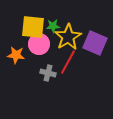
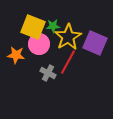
yellow square: rotated 15 degrees clockwise
gray cross: rotated 14 degrees clockwise
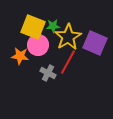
pink circle: moved 1 px left, 1 px down
orange star: moved 4 px right, 1 px down
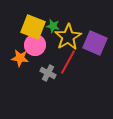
green star: rotated 16 degrees clockwise
pink circle: moved 3 px left
orange star: moved 2 px down
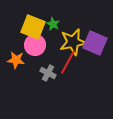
green star: moved 2 px up; rotated 16 degrees clockwise
yellow star: moved 5 px right, 5 px down; rotated 20 degrees clockwise
orange star: moved 4 px left, 2 px down
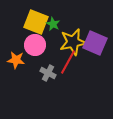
yellow square: moved 3 px right, 5 px up
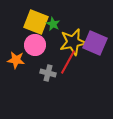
gray cross: rotated 14 degrees counterclockwise
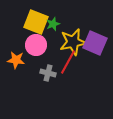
green star: rotated 24 degrees clockwise
pink circle: moved 1 px right
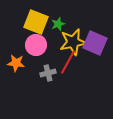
green star: moved 5 px right
orange star: moved 3 px down
gray cross: rotated 28 degrees counterclockwise
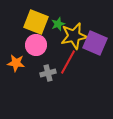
yellow star: moved 1 px right, 6 px up
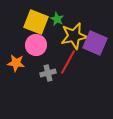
green star: moved 1 px left, 5 px up; rotated 24 degrees counterclockwise
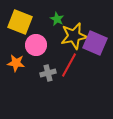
yellow square: moved 16 px left
red line: moved 1 px right, 3 px down
